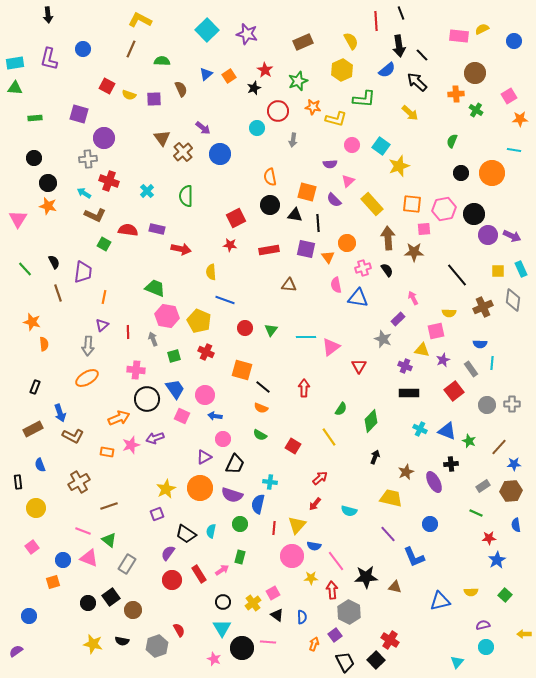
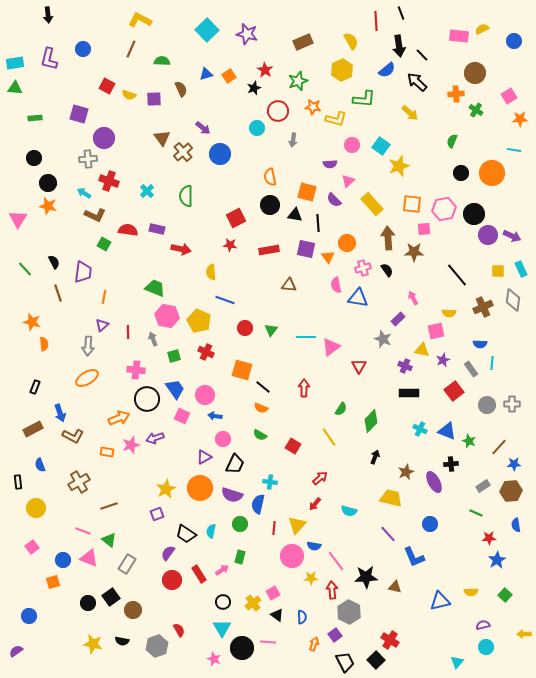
blue triangle at (206, 74): rotated 24 degrees clockwise
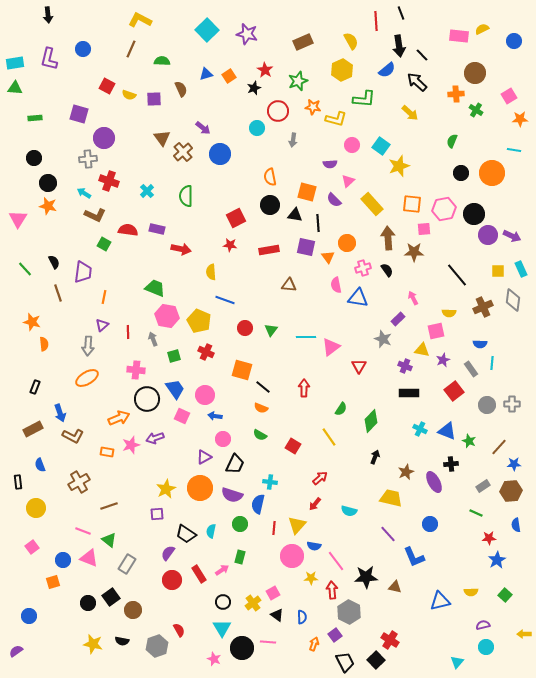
purple square at (306, 249): moved 2 px up
purple square at (157, 514): rotated 16 degrees clockwise
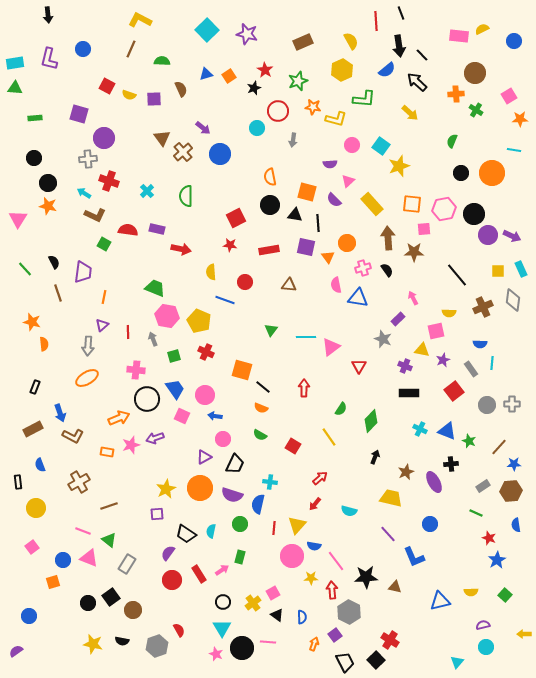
red circle at (245, 328): moved 46 px up
red star at (489, 538): rotated 24 degrees clockwise
pink star at (214, 659): moved 2 px right, 5 px up
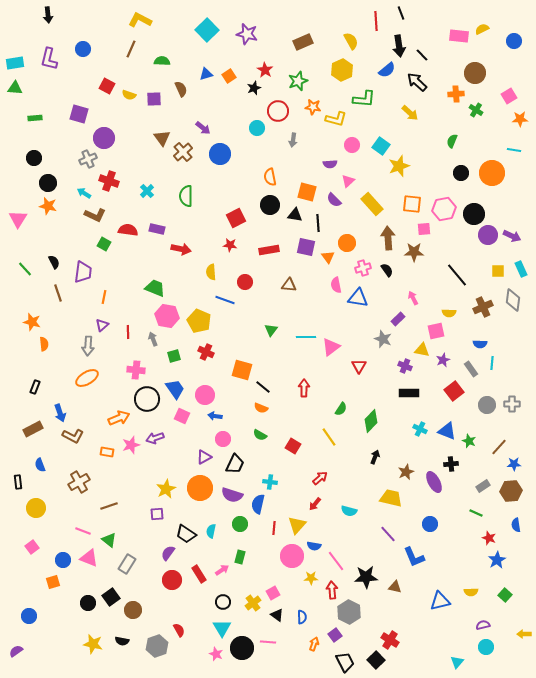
gray cross at (88, 159): rotated 18 degrees counterclockwise
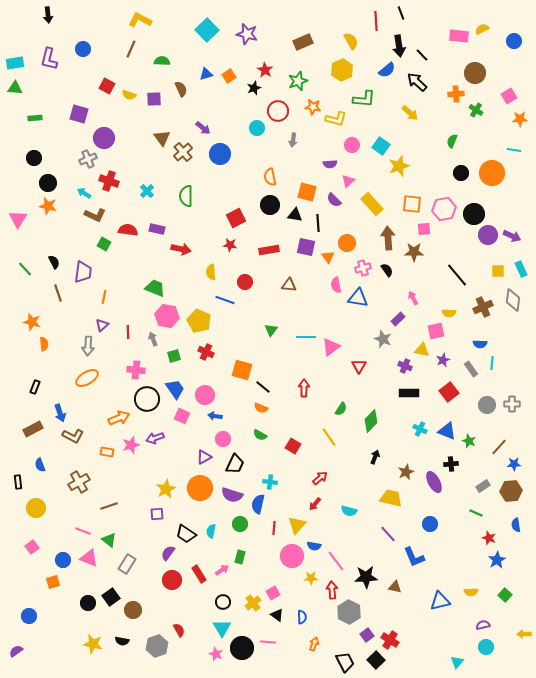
red square at (454, 391): moved 5 px left, 1 px down
purple square at (335, 635): moved 32 px right
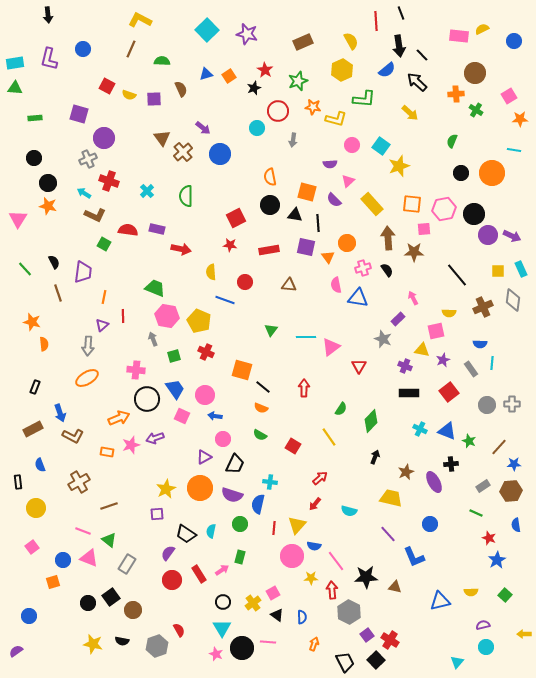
red line at (128, 332): moved 5 px left, 16 px up
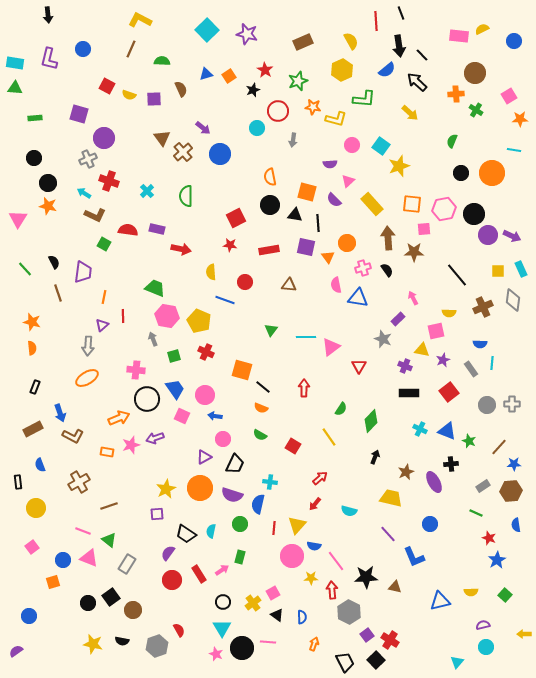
cyan rectangle at (15, 63): rotated 18 degrees clockwise
black star at (254, 88): moved 1 px left, 2 px down
orange semicircle at (44, 344): moved 12 px left, 4 px down
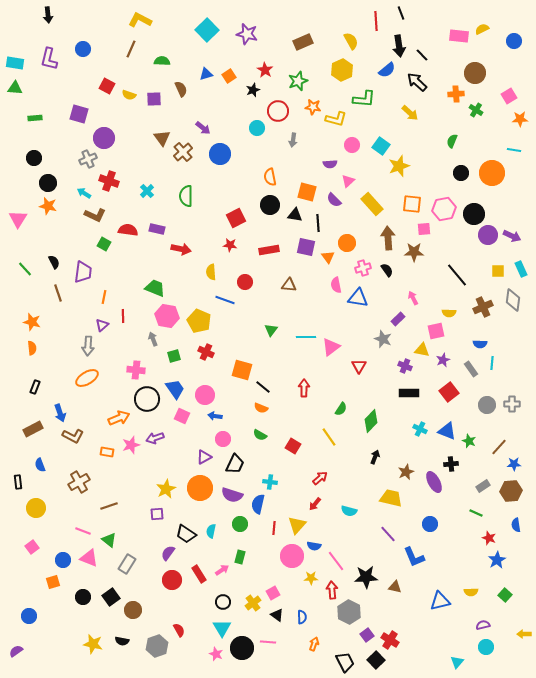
black circle at (88, 603): moved 5 px left, 6 px up
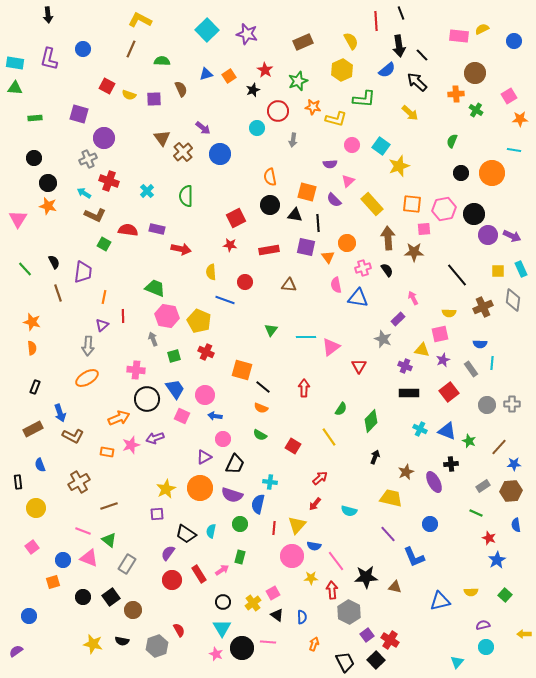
pink square at (436, 331): moved 4 px right, 3 px down
